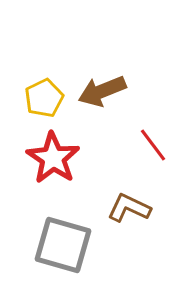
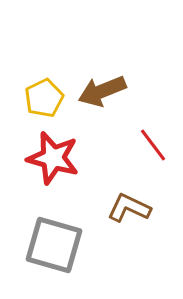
red star: rotated 18 degrees counterclockwise
gray square: moved 9 px left
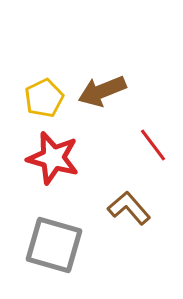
brown L-shape: rotated 24 degrees clockwise
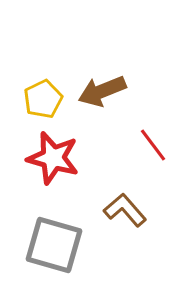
yellow pentagon: moved 1 px left, 1 px down
brown L-shape: moved 4 px left, 2 px down
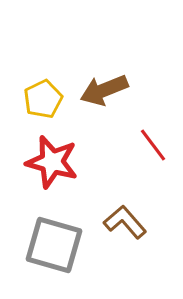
brown arrow: moved 2 px right, 1 px up
red star: moved 1 px left, 4 px down
brown L-shape: moved 12 px down
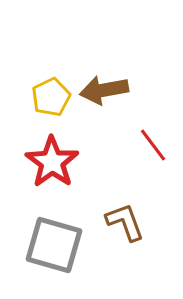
brown arrow: rotated 12 degrees clockwise
yellow pentagon: moved 8 px right, 2 px up
red star: rotated 20 degrees clockwise
brown L-shape: rotated 21 degrees clockwise
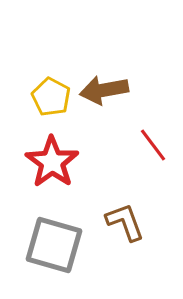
yellow pentagon: rotated 18 degrees counterclockwise
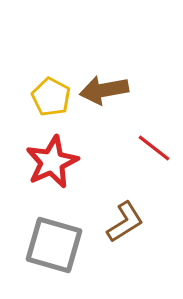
red line: moved 1 px right, 3 px down; rotated 15 degrees counterclockwise
red star: rotated 12 degrees clockwise
brown L-shape: rotated 78 degrees clockwise
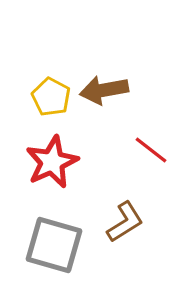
red line: moved 3 px left, 2 px down
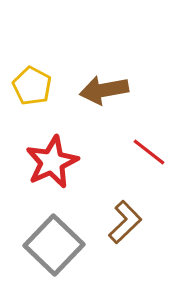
yellow pentagon: moved 19 px left, 11 px up
red line: moved 2 px left, 2 px down
brown L-shape: rotated 12 degrees counterclockwise
gray square: rotated 28 degrees clockwise
